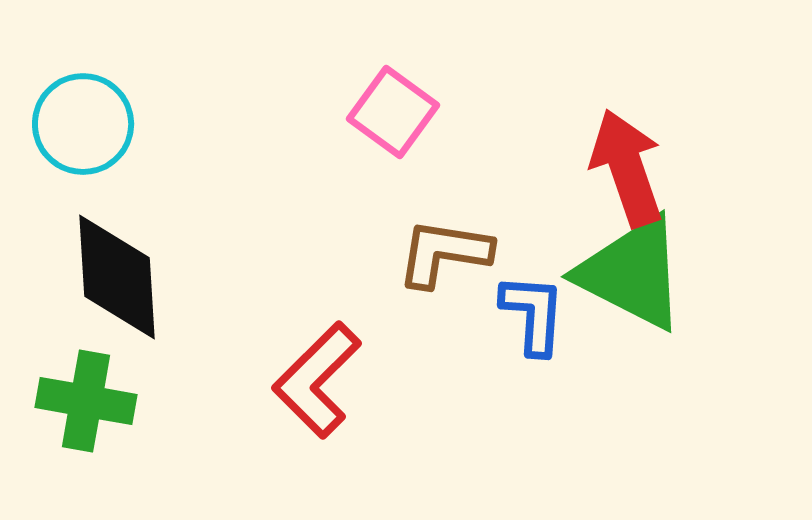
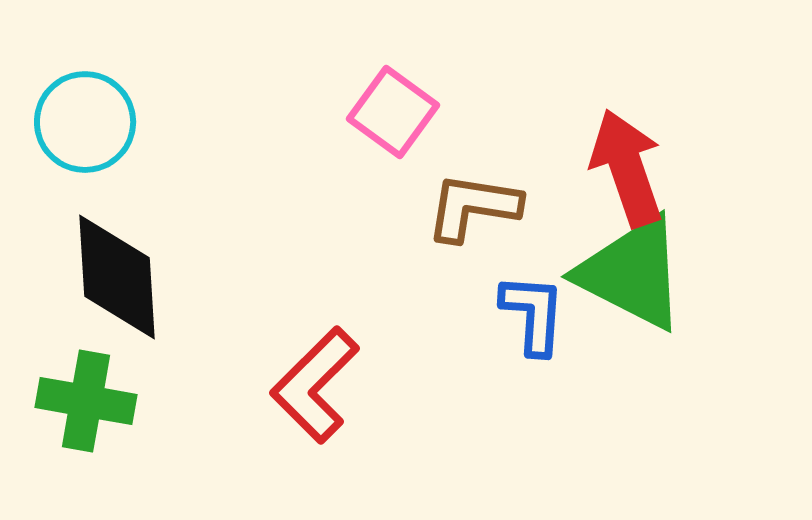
cyan circle: moved 2 px right, 2 px up
brown L-shape: moved 29 px right, 46 px up
red L-shape: moved 2 px left, 5 px down
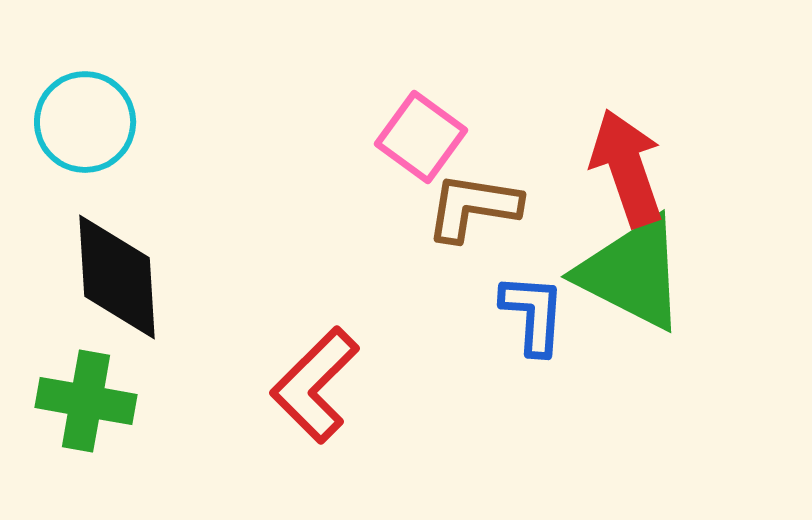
pink square: moved 28 px right, 25 px down
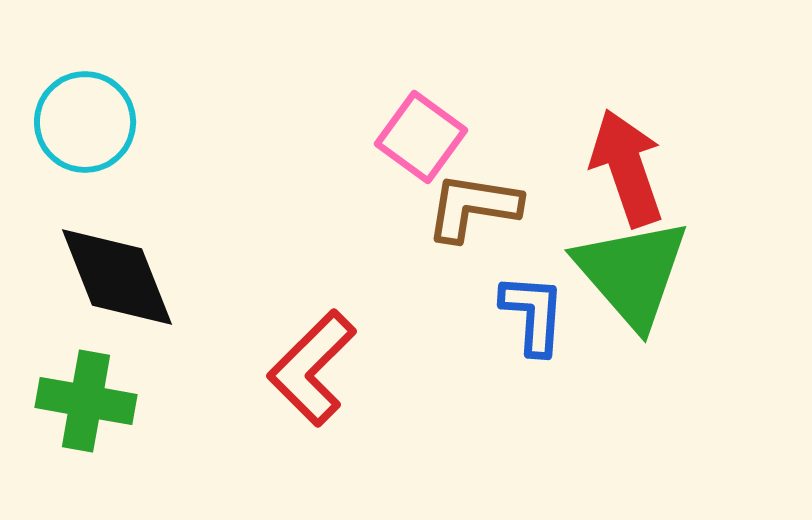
green triangle: rotated 22 degrees clockwise
black diamond: rotated 18 degrees counterclockwise
red L-shape: moved 3 px left, 17 px up
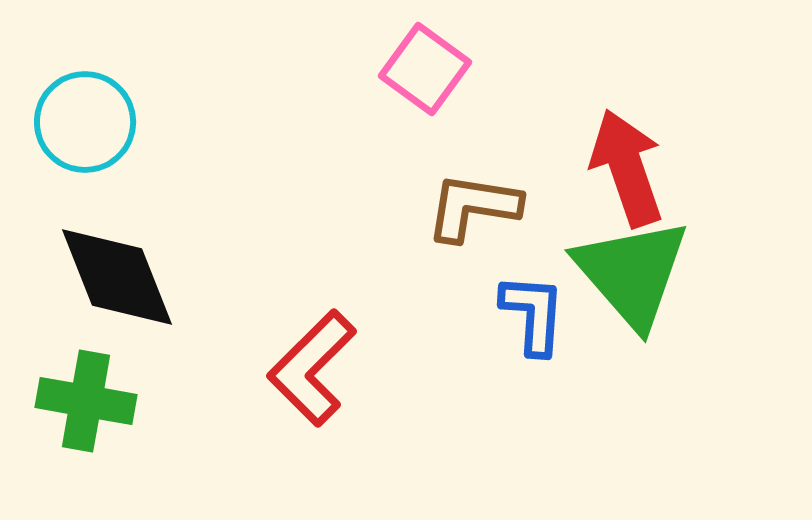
pink square: moved 4 px right, 68 px up
